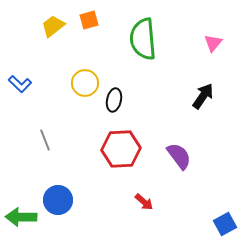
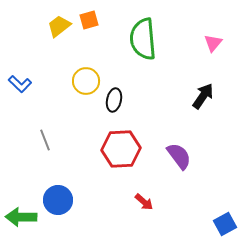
yellow trapezoid: moved 6 px right
yellow circle: moved 1 px right, 2 px up
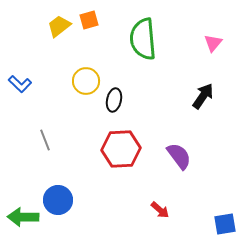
red arrow: moved 16 px right, 8 px down
green arrow: moved 2 px right
blue square: rotated 20 degrees clockwise
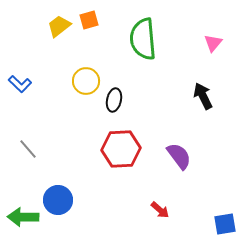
black arrow: rotated 60 degrees counterclockwise
gray line: moved 17 px left, 9 px down; rotated 20 degrees counterclockwise
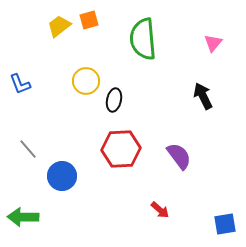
blue L-shape: rotated 25 degrees clockwise
blue circle: moved 4 px right, 24 px up
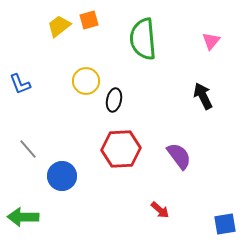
pink triangle: moved 2 px left, 2 px up
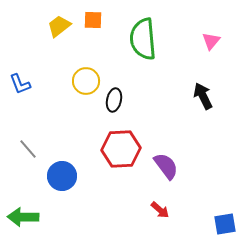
orange square: moved 4 px right; rotated 18 degrees clockwise
purple semicircle: moved 13 px left, 10 px down
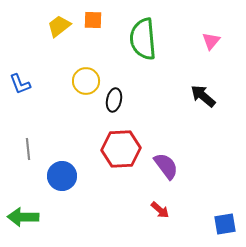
black arrow: rotated 24 degrees counterclockwise
gray line: rotated 35 degrees clockwise
